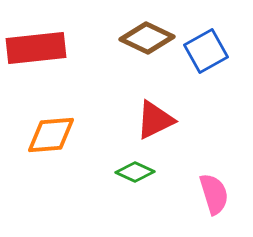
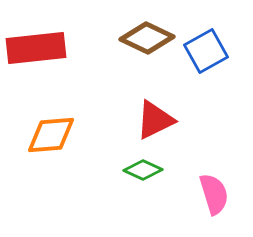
green diamond: moved 8 px right, 2 px up
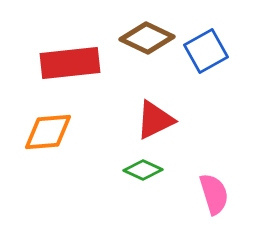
red rectangle: moved 34 px right, 15 px down
orange diamond: moved 3 px left, 3 px up
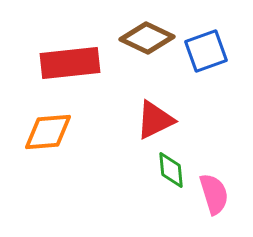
blue square: rotated 9 degrees clockwise
green diamond: moved 28 px right; rotated 60 degrees clockwise
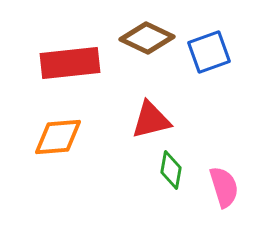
blue square: moved 3 px right, 1 px down
red triangle: moved 4 px left; rotated 12 degrees clockwise
orange diamond: moved 10 px right, 5 px down
green diamond: rotated 15 degrees clockwise
pink semicircle: moved 10 px right, 7 px up
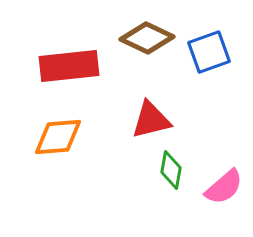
red rectangle: moved 1 px left, 3 px down
pink semicircle: rotated 66 degrees clockwise
